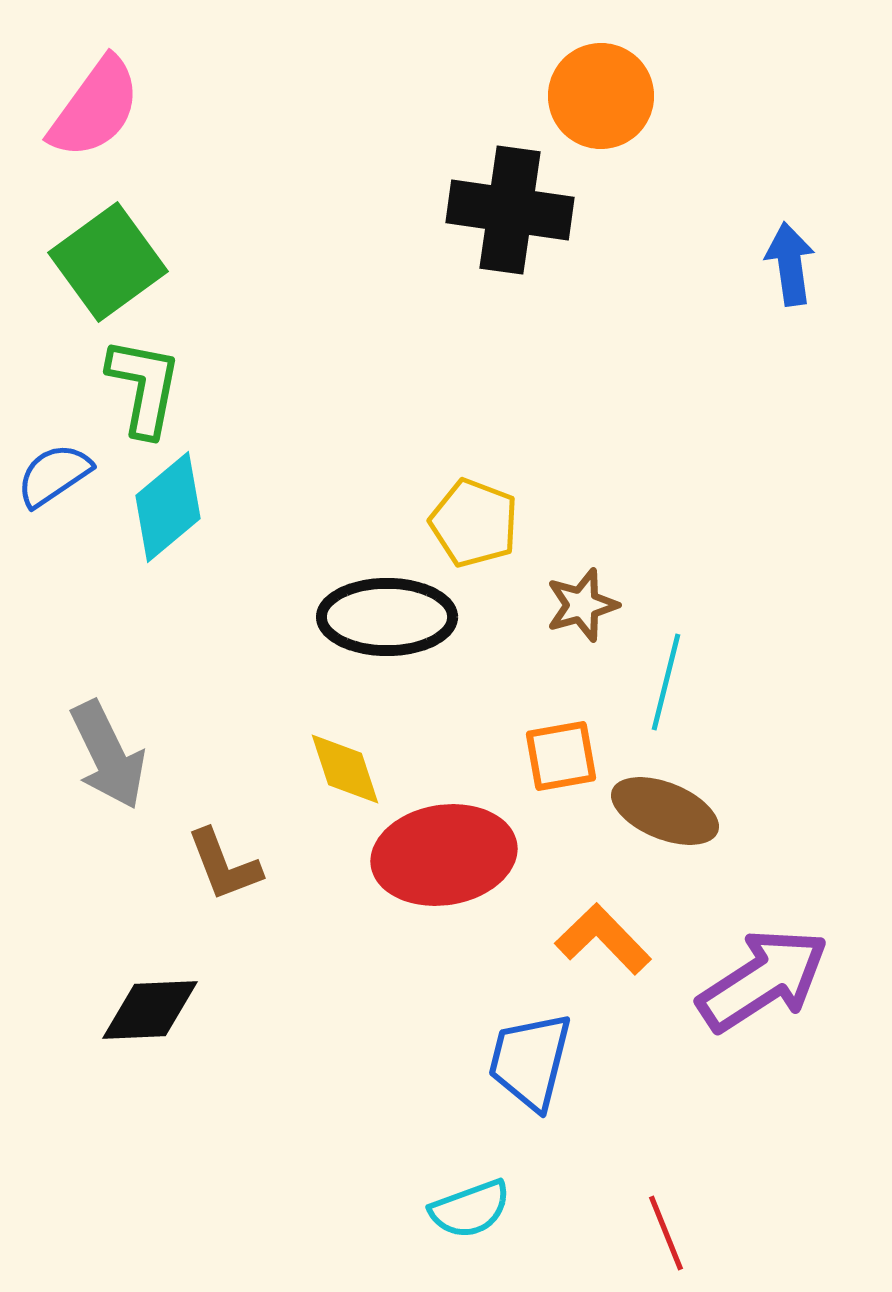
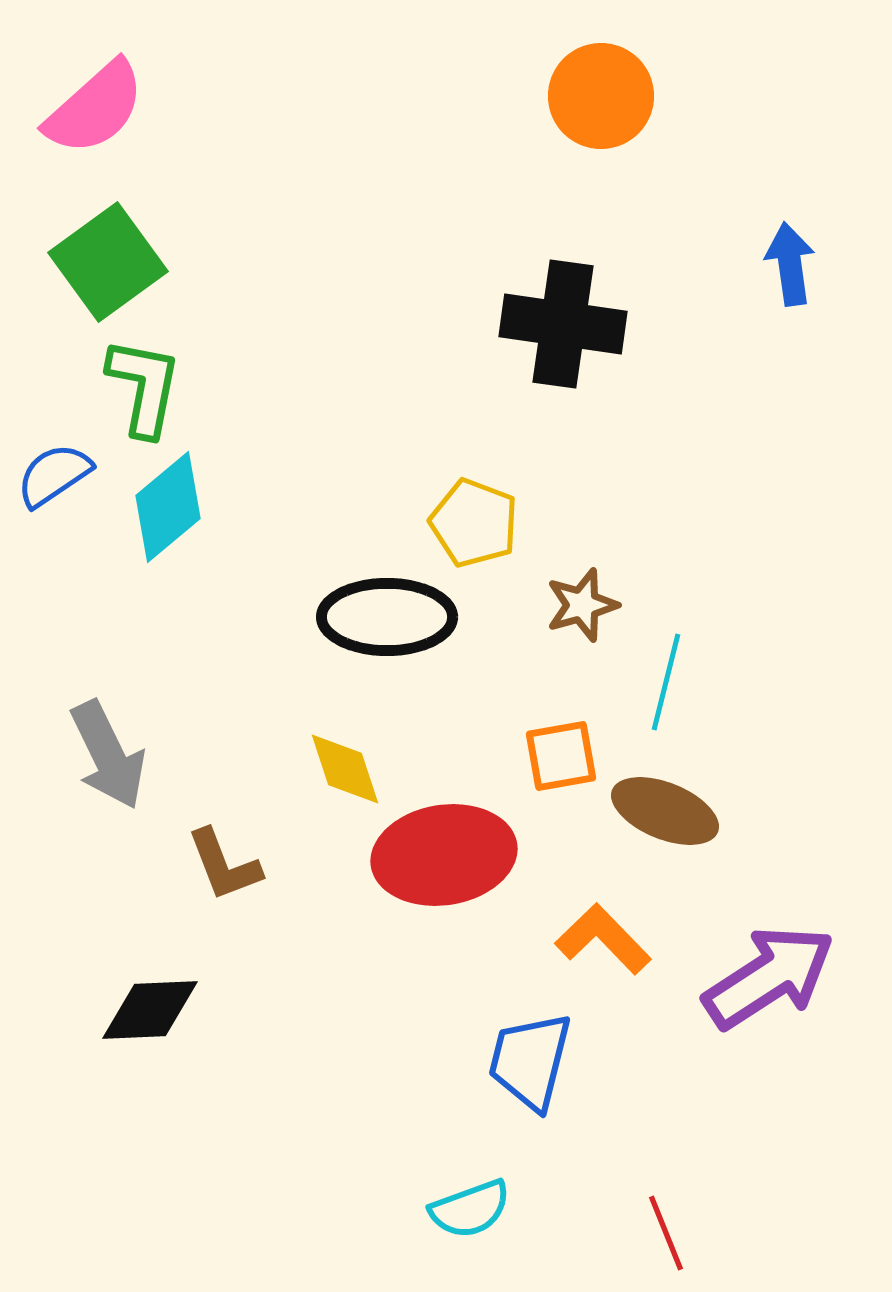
pink semicircle: rotated 12 degrees clockwise
black cross: moved 53 px right, 114 px down
purple arrow: moved 6 px right, 3 px up
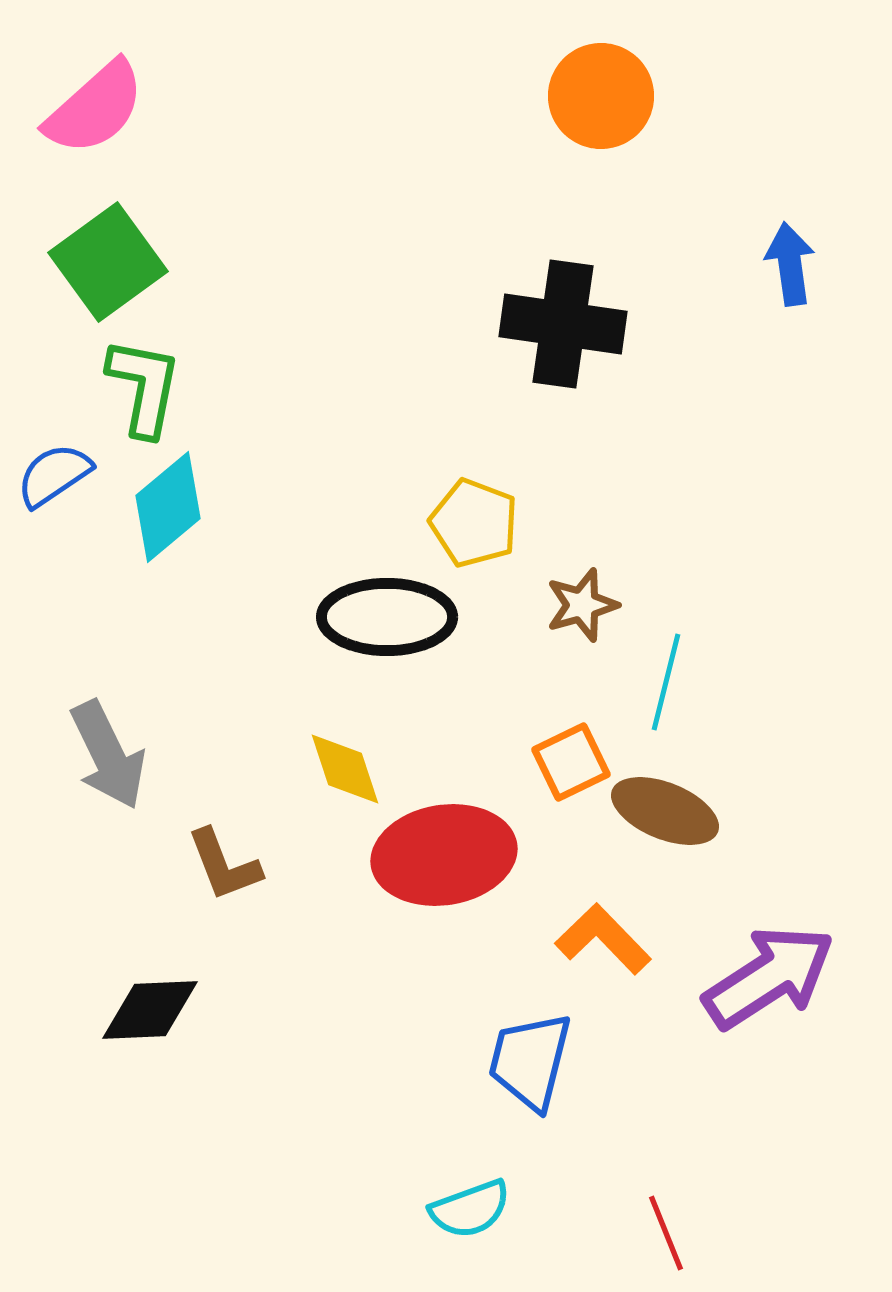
orange square: moved 10 px right, 6 px down; rotated 16 degrees counterclockwise
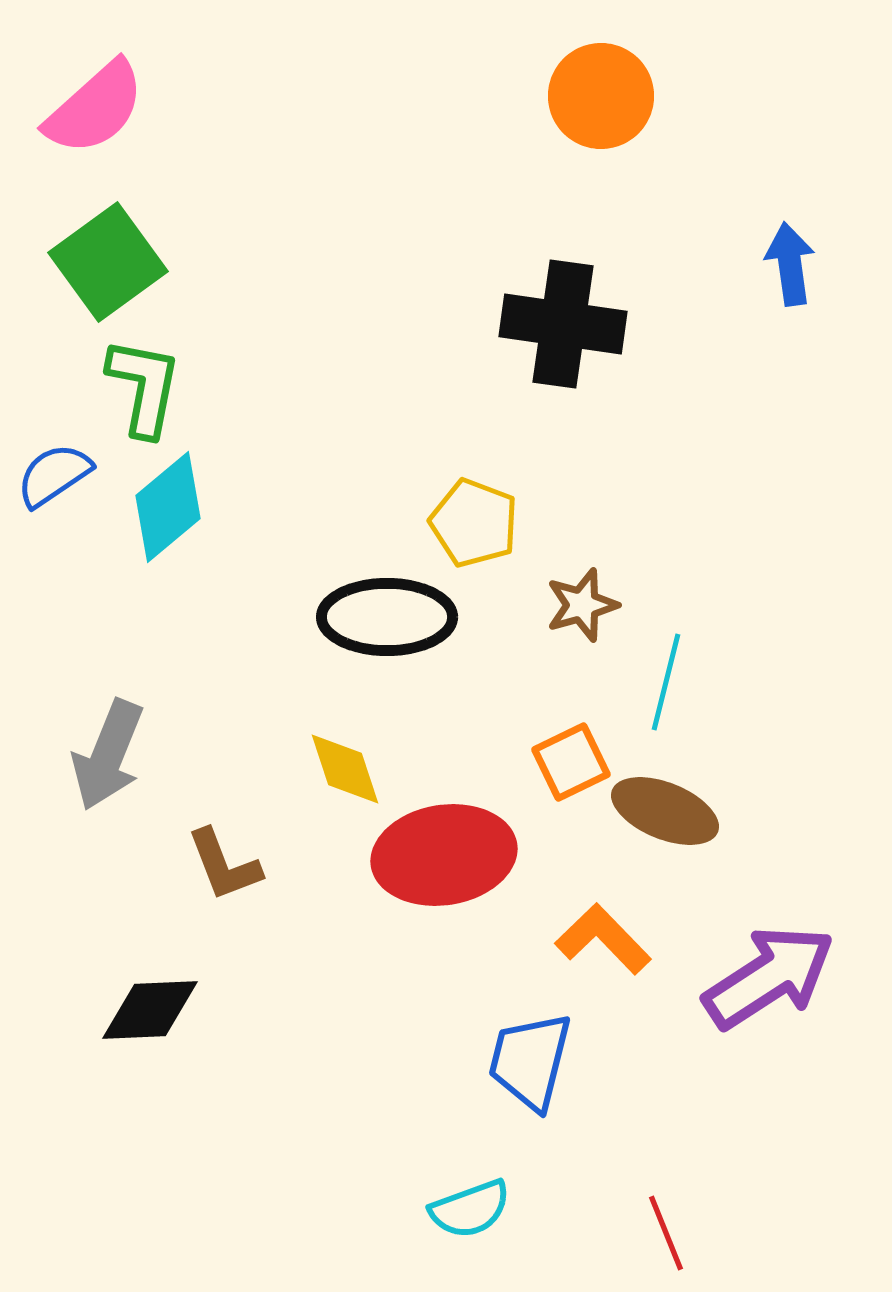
gray arrow: rotated 48 degrees clockwise
